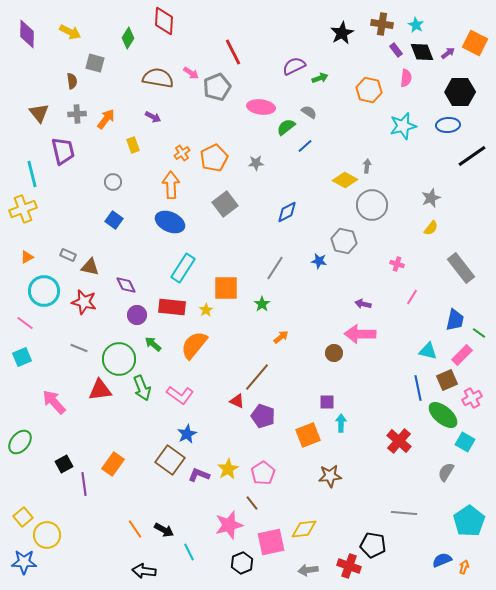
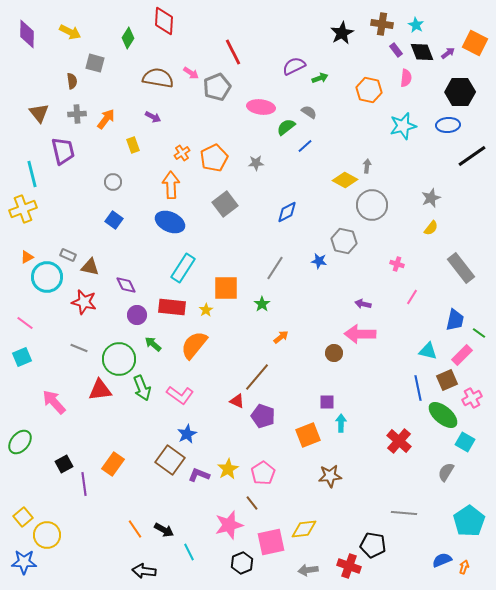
cyan circle at (44, 291): moved 3 px right, 14 px up
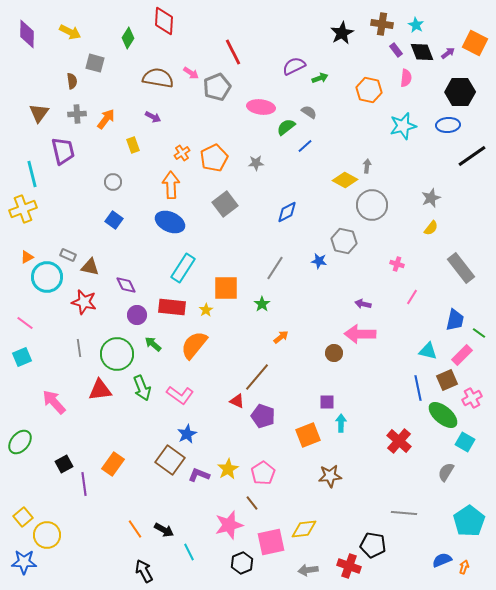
brown triangle at (39, 113): rotated 15 degrees clockwise
gray line at (79, 348): rotated 60 degrees clockwise
green circle at (119, 359): moved 2 px left, 5 px up
black arrow at (144, 571): rotated 55 degrees clockwise
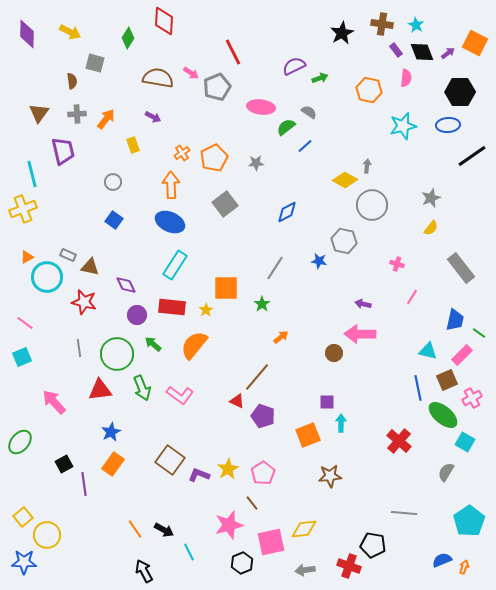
cyan rectangle at (183, 268): moved 8 px left, 3 px up
blue star at (187, 434): moved 76 px left, 2 px up
gray arrow at (308, 570): moved 3 px left
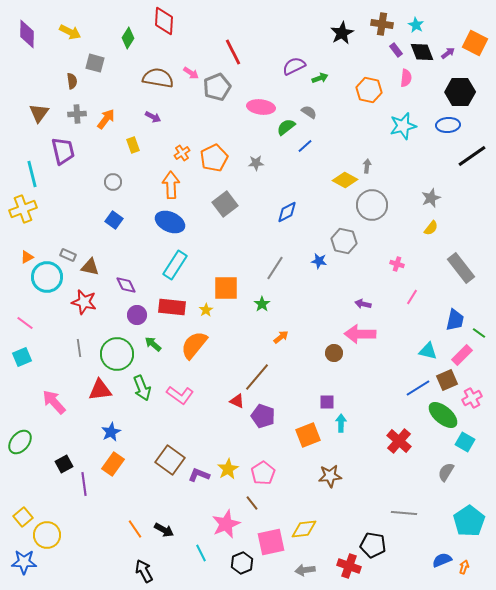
blue line at (418, 388): rotated 70 degrees clockwise
pink star at (229, 525): moved 3 px left, 1 px up; rotated 8 degrees counterclockwise
cyan line at (189, 552): moved 12 px right, 1 px down
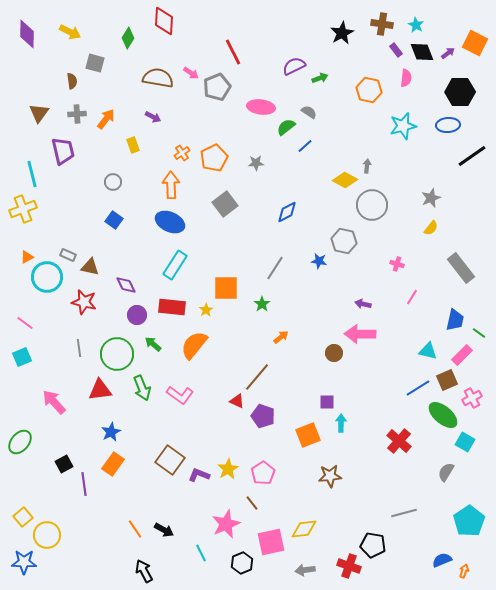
gray line at (404, 513): rotated 20 degrees counterclockwise
orange arrow at (464, 567): moved 4 px down
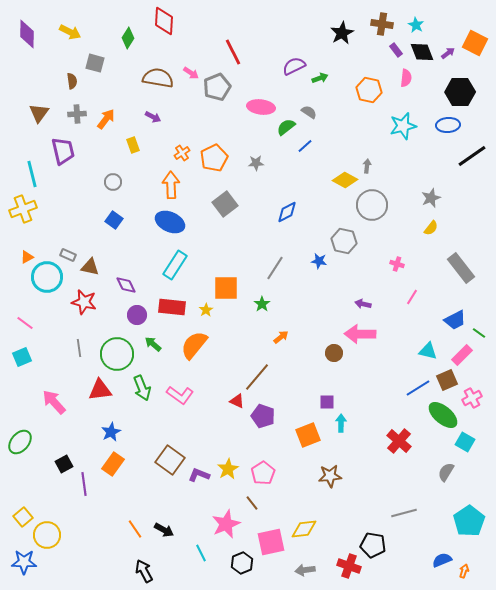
blue trapezoid at (455, 320): rotated 50 degrees clockwise
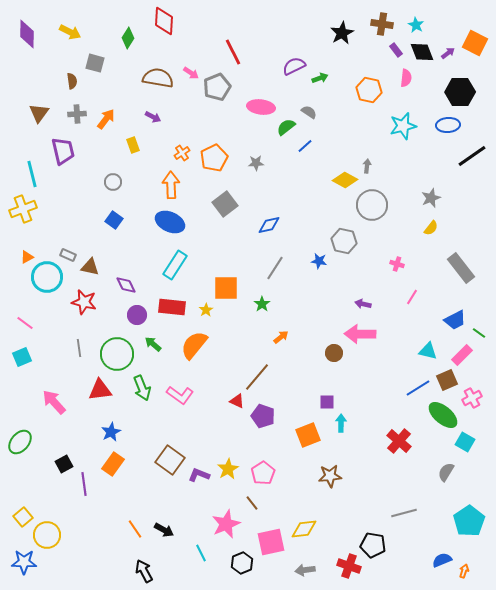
blue diamond at (287, 212): moved 18 px left, 13 px down; rotated 15 degrees clockwise
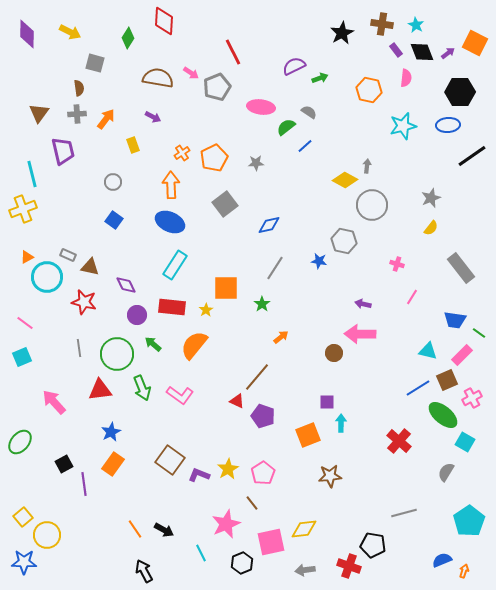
brown semicircle at (72, 81): moved 7 px right, 7 px down
blue trapezoid at (455, 320): rotated 35 degrees clockwise
